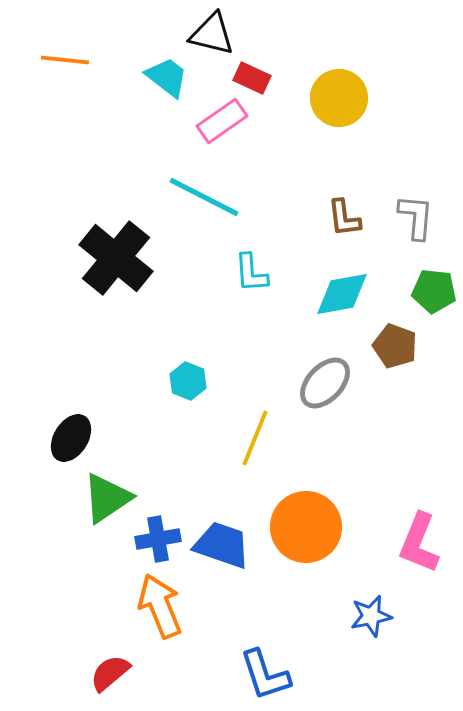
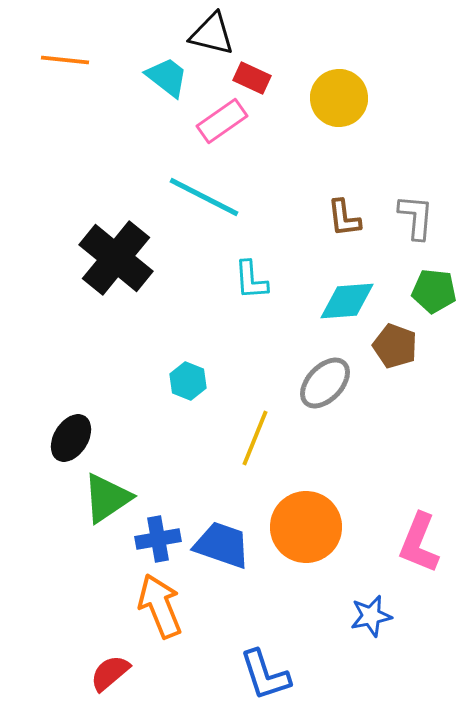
cyan L-shape: moved 7 px down
cyan diamond: moved 5 px right, 7 px down; rotated 6 degrees clockwise
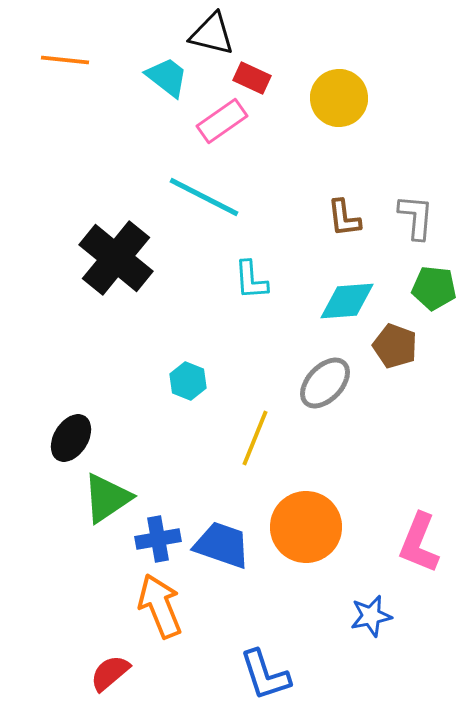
green pentagon: moved 3 px up
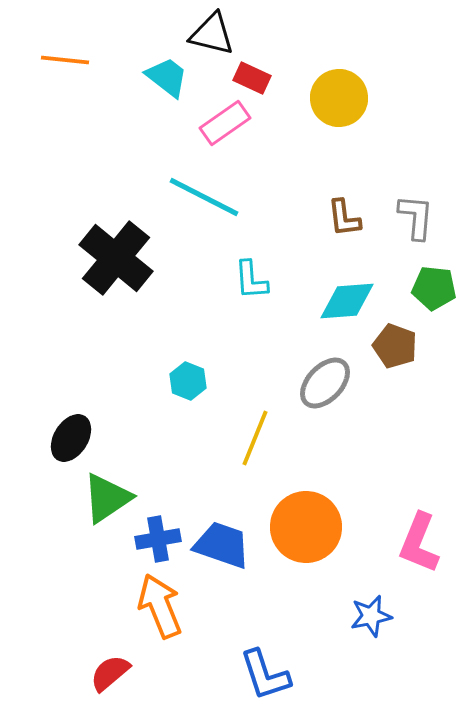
pink rectangle: moved 3 px right, 2 px down
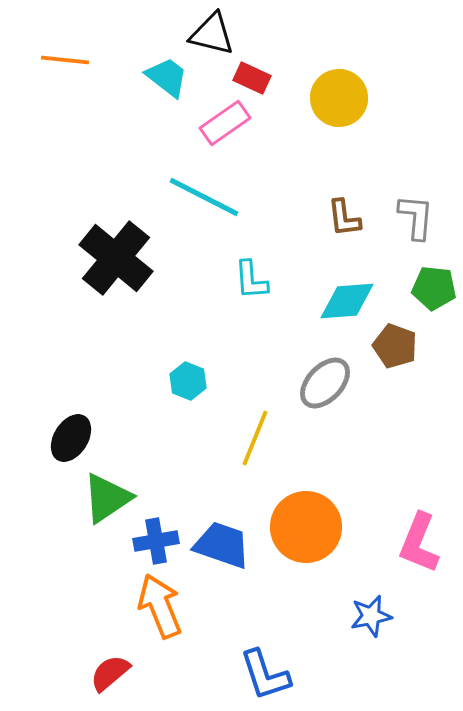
blue cross: moved 2 px left, 2 px down
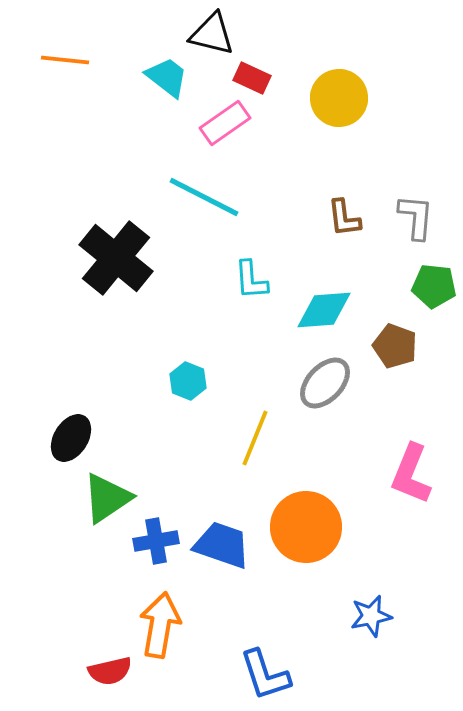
green pentagon: moved 2 px up
cyan diamond: moved 23 px left, 9 px down
pink L-shape: moved 8 px left, 69 px up
orange arrow: moved 19 px down; rotated 32 degrees clockwise
red semicircle: moved 2 px up; rotated 153 degrees counterclockwise
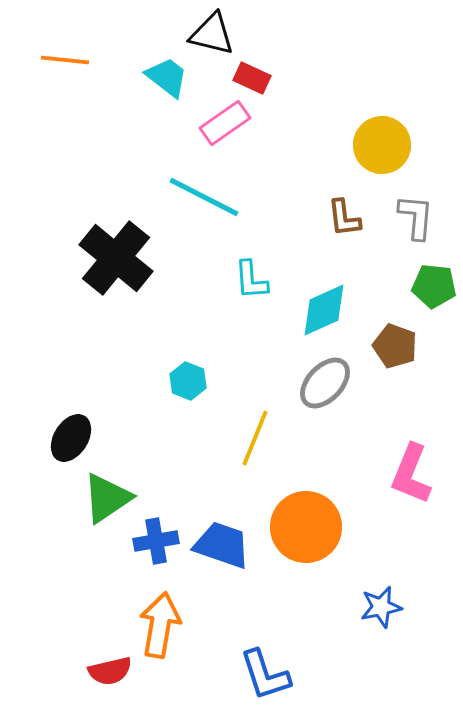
yellow circle: moved 43 px right, 47 px down
cyan diamond: rotated 20 degrees counterclockwise
blue star: moved 10 px right, 9 px up
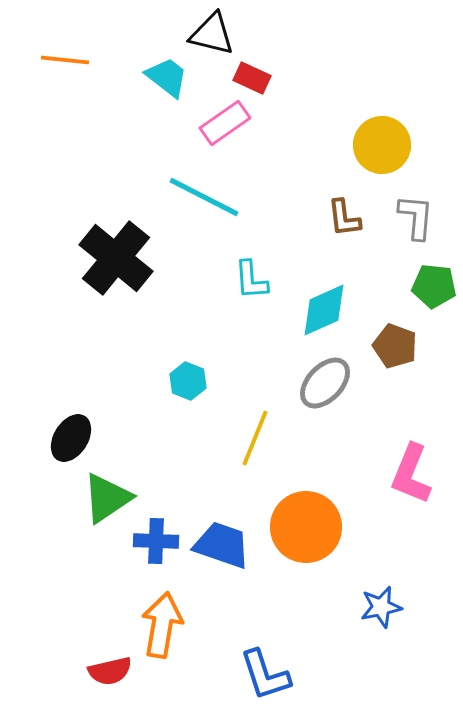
blue cross: rotated 12 degrees clockwise
orange arrow: moved 2 px right
